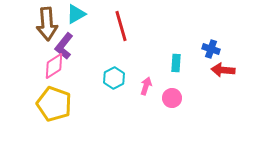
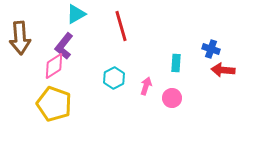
brown arrow: moved 27 px left, 14 px down
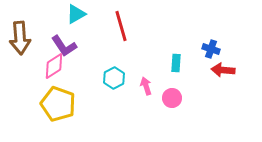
purple L-shape: rotated 72 degrees counterclockwise
pink arrow: rotated 36 degrees counterclockwise
yellow pentagon: moved 4 px right
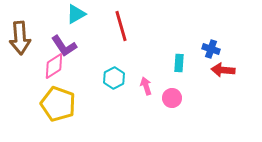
cyan rectangle: moved 3 px right
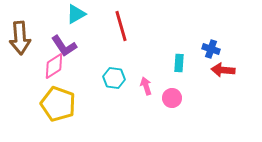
cyan hexagon: rotated 25 degrees counterclockwise
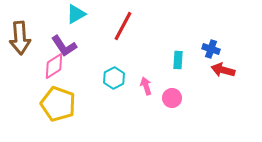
red line: moved 2 px right; rotated 44 degrees clockwise
cyan rectangle: moved 1 px left, 3 px up
red arrow: rotated 10 degrees clockwise
cyan hexagon: rotated 25 degrees clockwise
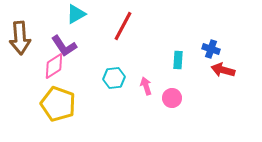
cyan hexagon: rotated 20 degrees clockwise
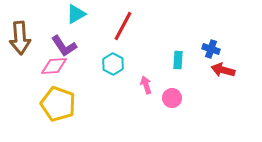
pink diamond: rotated 28 degrees clockwise
cyan hexagon: moved 1 px left, 14 px up; rotated 25 degrees counterclockwise
pink arrow: moved 1 px up
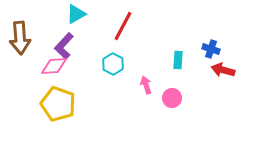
purple L-shape: rotated 76 degrees clockwise
